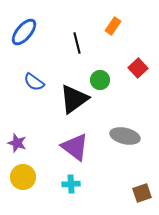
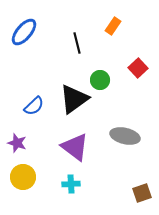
blue semicircle: moved 24 px down; rotated 80 degrees counterclockwise
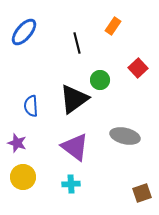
blue semicircle: moved 3 px left; rotated 130 degrees clockwise
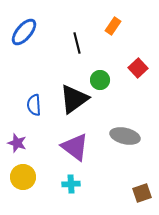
blue semicircle: moved 3 px right, 1 px up
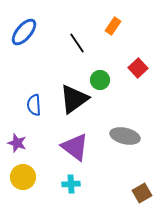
black line: rotated 20 degrees counterclockwise
brown square: rotated 12 degrees counterclockwise
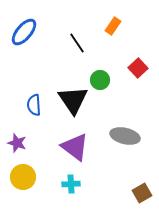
black triangle: moved 1 px left, 1 px down; rotated 28 degrees counterclockwise
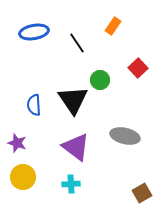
blue ellipse: moved 10 px right; rotated 40 degrees clockwise
purple triangle: moved 1 px right
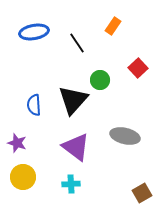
black triangle: rotated 16 degrees clockwise
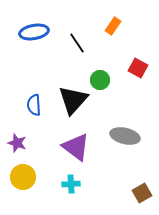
red square: rotated 18 degrees counterclockwise
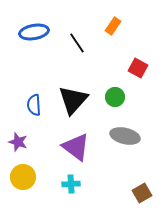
green circle: moved 15 px right, 17 px down
purple star: moved 1 px right, 1 px up
